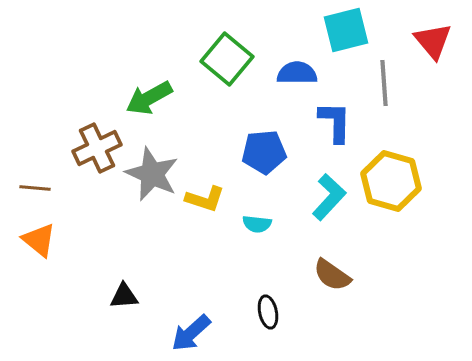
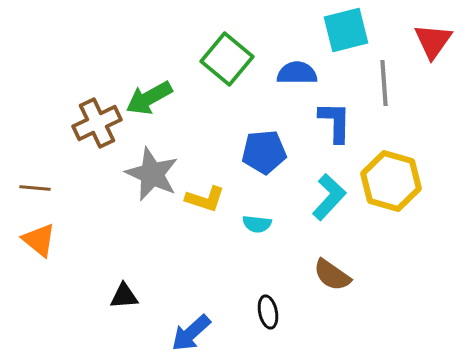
red triangle: rotated 15 degrees clockwise
brown cross: moved 25 px up
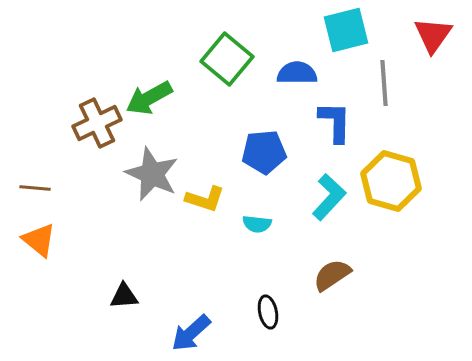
red triangle: moved 6 px up
brown semicircle: rotated 111 degrees clockwise
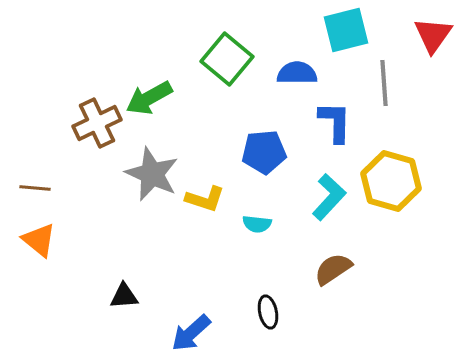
brown semicircle: moved 1 px right, 6 px up
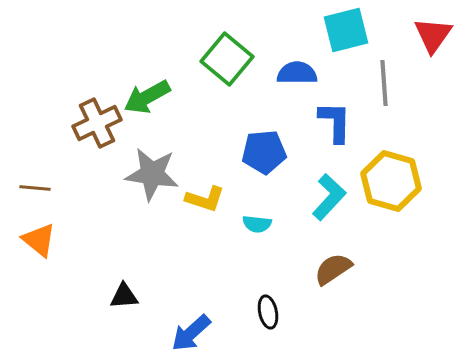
green arrow: moved 2 px left, 1 px up
gray star: rotated 16 degrees counterclockwise
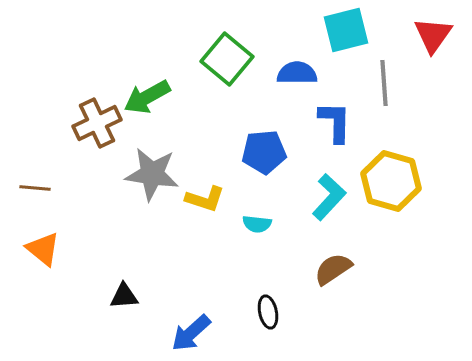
orange triangle: moved 4 px right, 9 px down
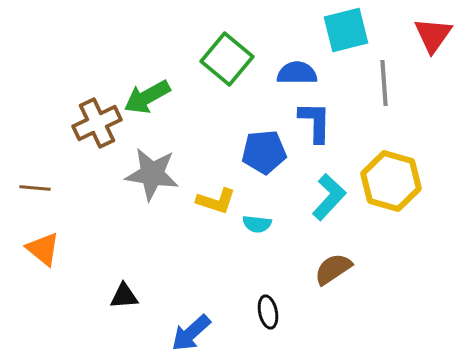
blue L-shape: moved 20 px left
yellow L-shape: moved 11 px right, 2 px down
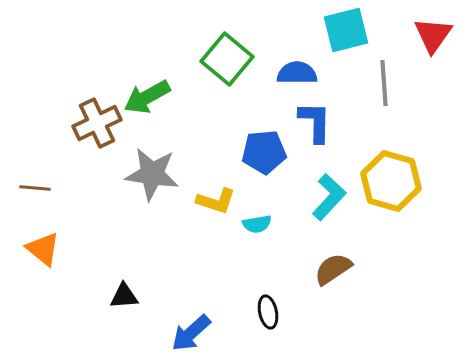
cyan semicircle: rotated 16 degrees counterclockwise
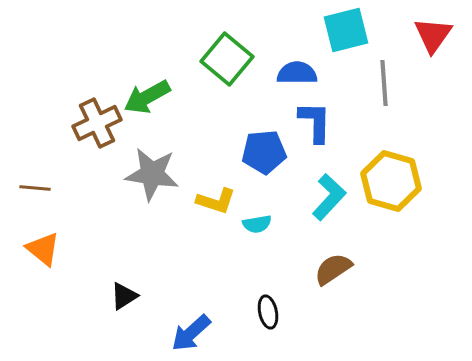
black triangle: rotated 28 degrees counterclockwise
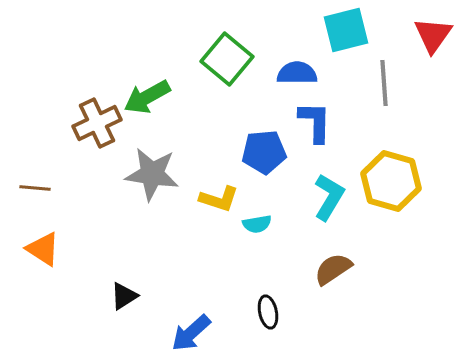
cyan L-shape: rotated 12 degrees counterclockwise
yellow L-shape: moved 3 px right, 2 px up
orange triangle: rotated 6 degrees counterclockwise
